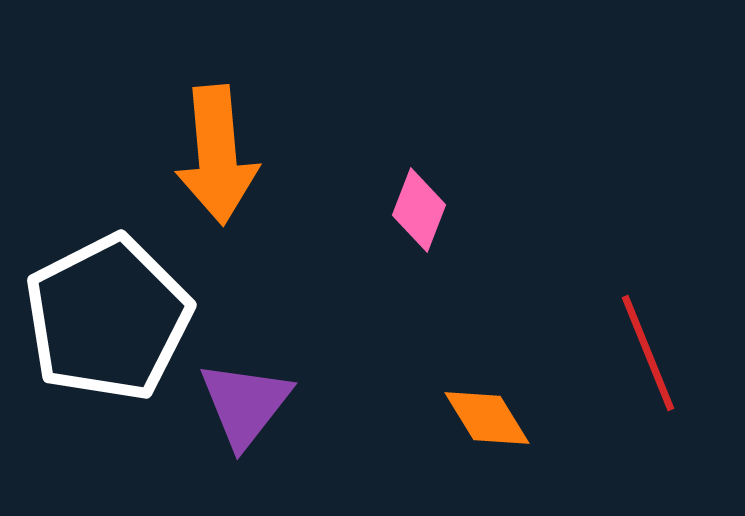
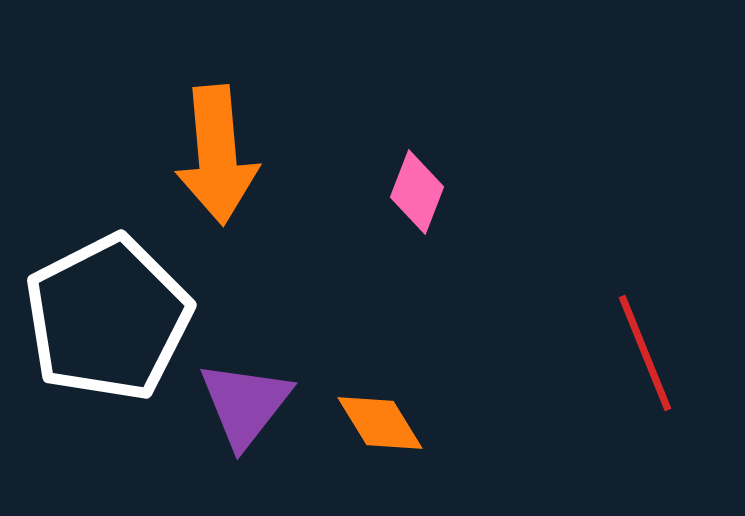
pink diamond: moved 2 px left, 18 px up
red line: moved 3 px left
orange diamond: moved 107 px left, 5 px down
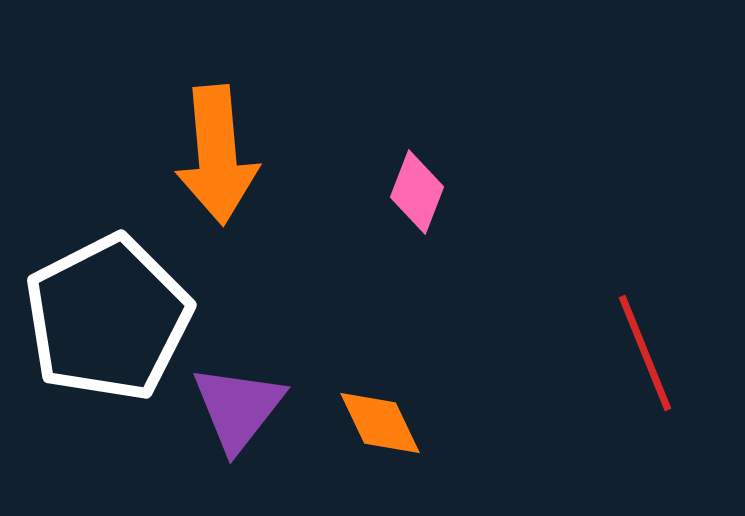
purple triangle: moved 7 px left, 4 px down
orange diamond: rotated 6 degrees clockwise
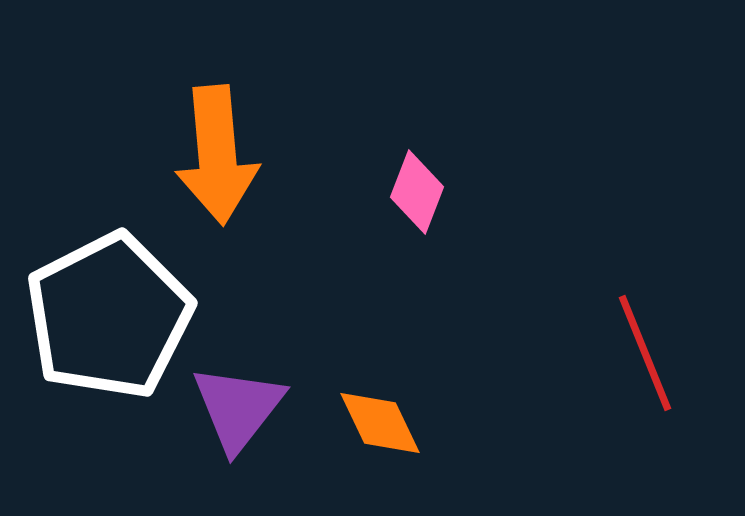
white pentagon: moved 1 px right, 2 px up
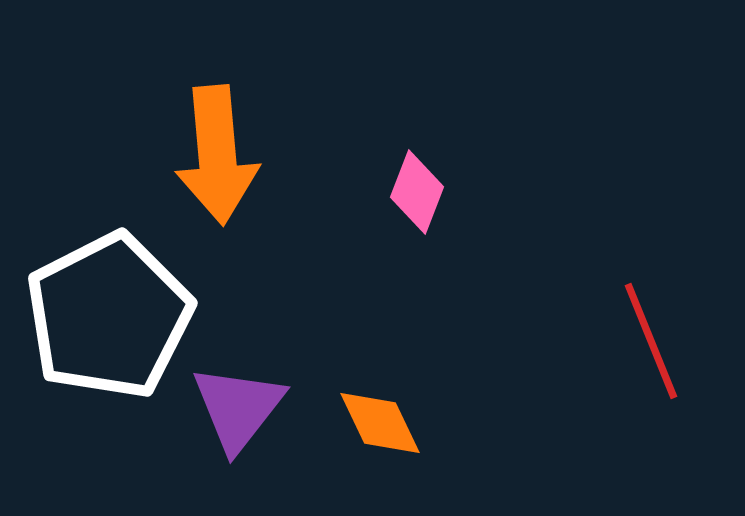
red line: moved 6 px right, 12 px up
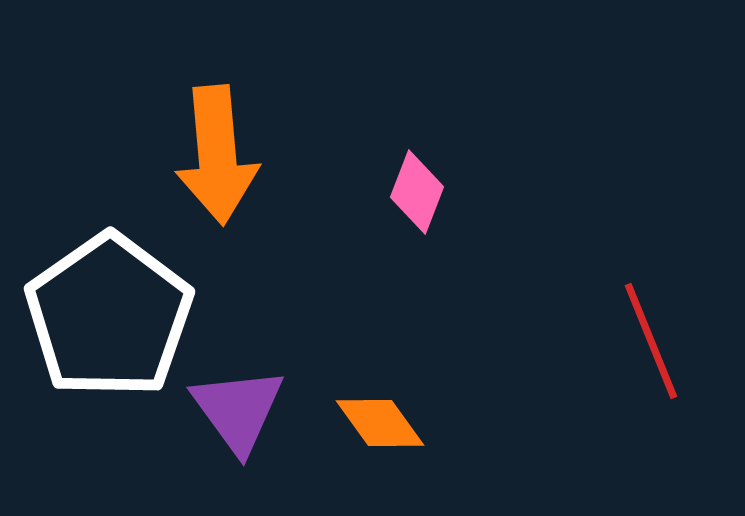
white pentagon: rotated 8 degrees counterclockwise
purple triangle: moved 2 px down; rotated 14 degrees counterclockwise
orange diamond: rotated 10 degrees counterclockwise
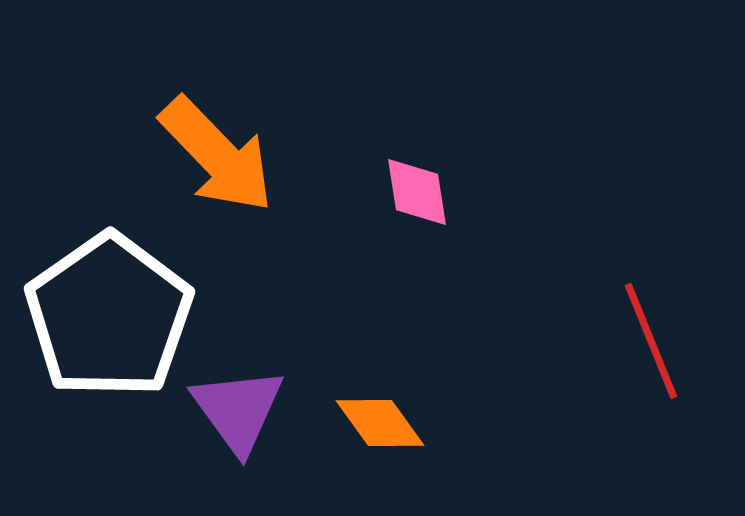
orange arrow: rotated 39 degrees counterclockwise
pink diamond: rotated 30 degrees counterclockwise
